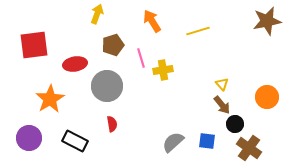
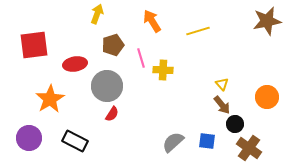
yellow cross: rotated 12 degrees clockwise
red semicircle: moved 10 px up; rotated 42 degrees clockwise
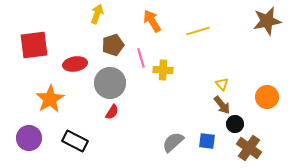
gray circle: moved 3 px right, 3 px up
red semicircle: moved 2 px up
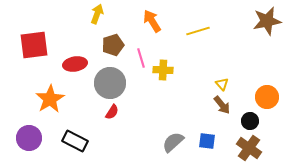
black circle: moved 15 px right, 3 px up
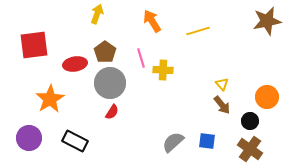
brown pentagon: moved 8 px left, 7 px down; rotated 20 degrees counterclockwise
brown cross: moved 1 px right, 1 px down
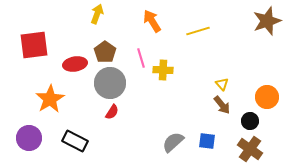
brown star: rotated 8 degrees counterclockwise
